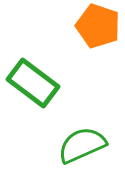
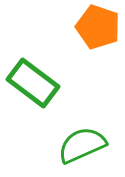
orange pentagon: moved 1 px down
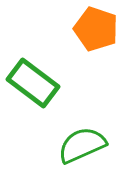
orange pentagon: moved 2 px left, 2 px down
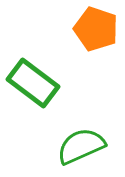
green semicircle: moved 1 px left, 1 px down
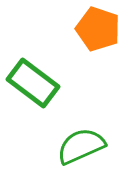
orange pentagon: moved 2 px right
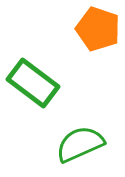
green semicircle: moved 1 px left, 2 px up
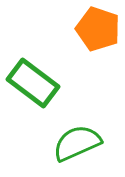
green semicircle: moved 3 px left, 1 px up
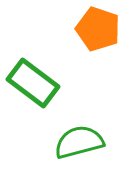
green semicircle: moved 2 px right, 1 px up; rotated 9 degrees clockwise
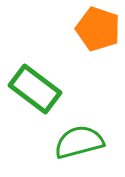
green rectangle: moved 2 px right, 6 px down
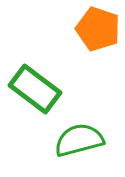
green semicircle: moved 2 px up
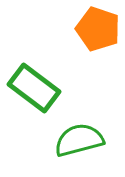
green rectangle: moved 1 px left, 1 px up
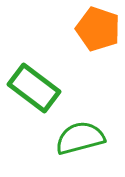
green semicircle: moved 1 px right, 2 px up
